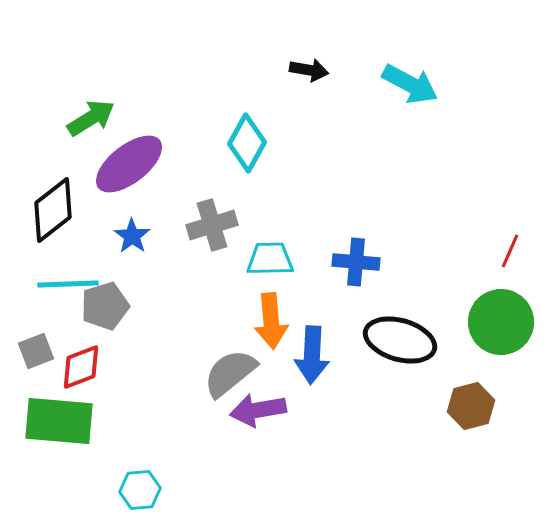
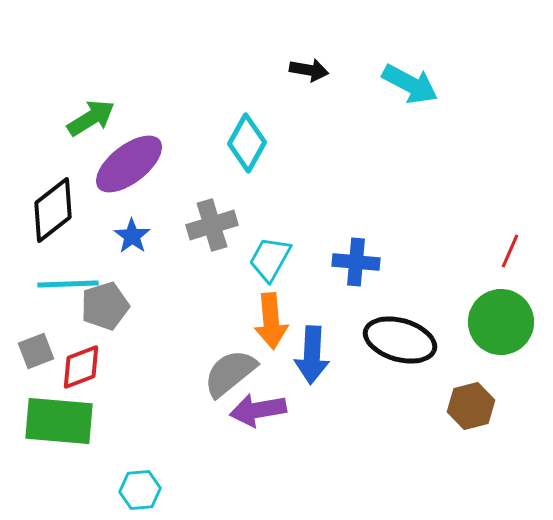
cyan trapezoid: rotated 60 degrees counterclockwise
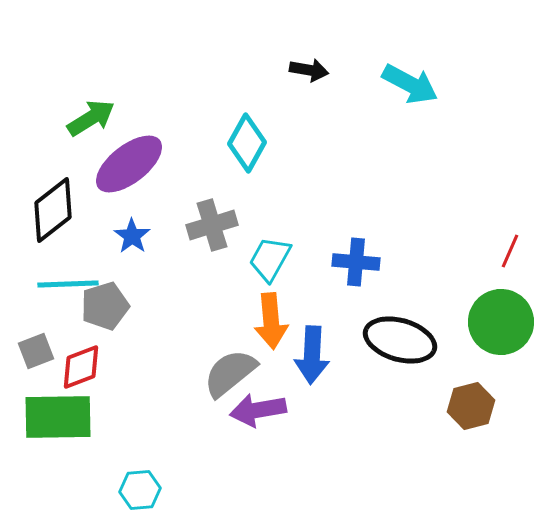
green rectangle: moved 1 px left, 4 px up; rotated 6 degrees counterclockwise
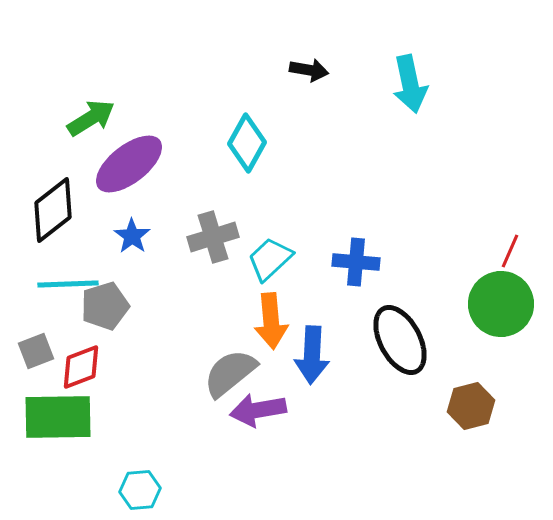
cyan arrow: rotated 50 degrees clockwise
gray cross: moved 1 px right, 12 px down
cyan trapezoid: rotated 18 degrees clockwise
green circle: moved 18 px up
black ellipse: rotated 46 degrees clockwise
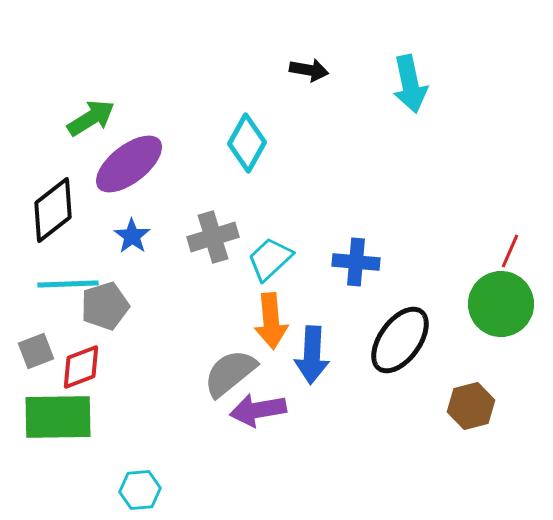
black ellipse: rotated 64 degrees clockwise
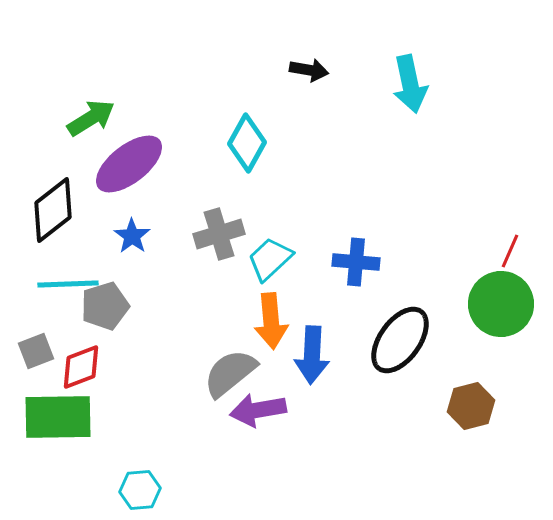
gray cross: moved 6 px right, 3 px up
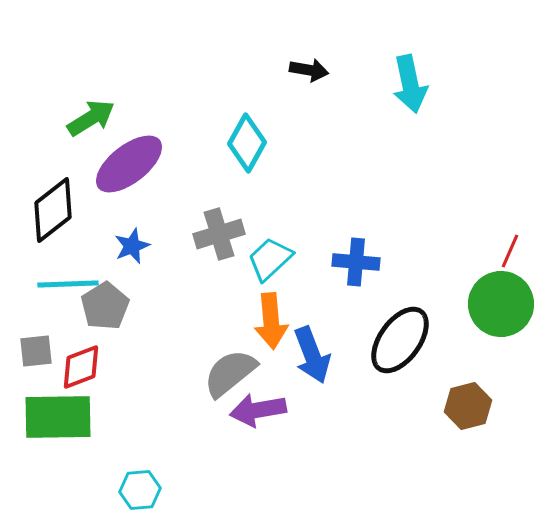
blue star: moved 10 px down; rotated 15 degrees clockwise
gray pentagon: rotated 15 degrees counterclockwise
gray square: rotated 15 degrees clockwise
blue arrow: rotated 24 degrees counterclockwise
brown hexagon: moved 3 px left
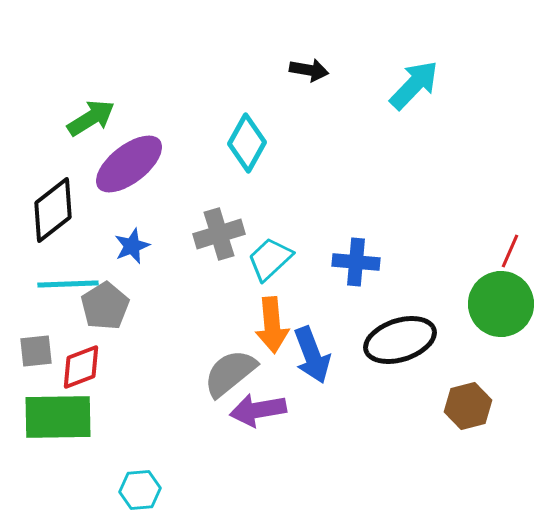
cyan arrow: moved 4 px right, 1 px down; rotated 124 degrees counterclockwise
orange arrow: moved 1 px right, 4 px down
black ellipse: rotated 36 degrees clockwise
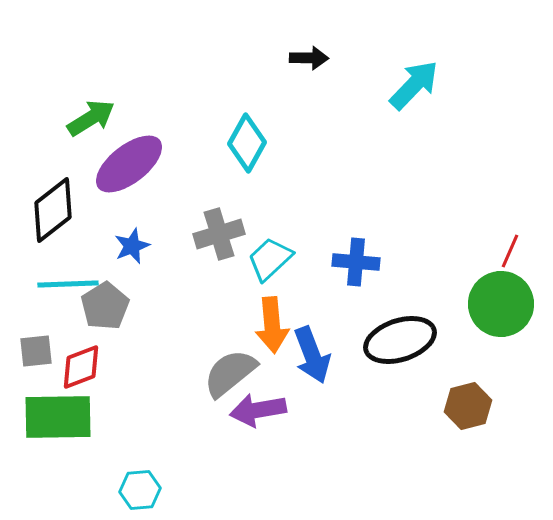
black arrow: moved 12 px up; rotated 9 degrees counterclockwise
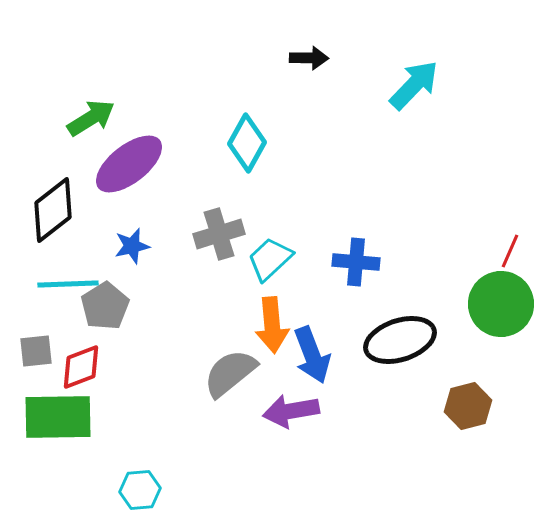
blue star: rotated 9 degrees clockwise
purple arrow: moved 33 px right, 1 px down
